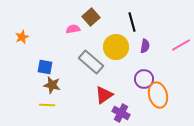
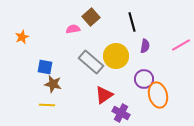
yellow circle: moved 9 px down
brown star: moved 1 px right, 1 px up
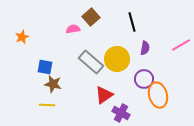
purple semicircle: moved 2 px down
yellow circle: moved 1 px right, 3 px down
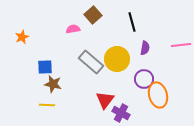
brown square: moved 2 px right, 2 px up
pink line: rotated 24 degrees clockwise
blue square: rotated 14 degrees counterclockwise
red triangle: moved 1 px right, 5 px down; rotated 18 degrees counterclockwise
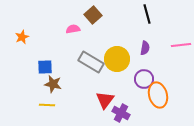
black line: moved 15 px right, 8 px up
gray rectangle: rotated 10 degrees counterclockwise
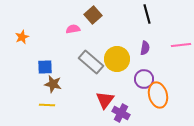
gray rectangle: rotated 10 degrees clockwise
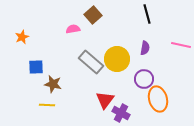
pink line: rotated 18 degrees clockwise
blue square: moved 9 px left
orange ellipse: moved 4 px down
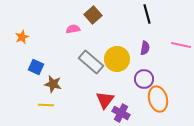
blue square: rotated 28 degrees clockwise
yellow line: moved 1 px left
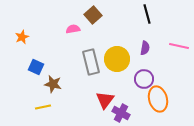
pink line: moved 2 px left, 1 px down
gray rectangle: rotated 35 degrees clockwise
yellow line: moved 3 px left, 2 px down; rotated 14 degrees counterclockwise
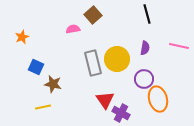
gray rectangle: moved 2 px right, 1 px down
red triangle: rotated 12 degrees counterclockwise
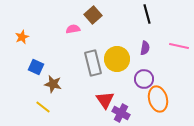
yellow line: rotated 49 degrees clockwise
